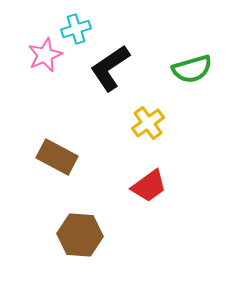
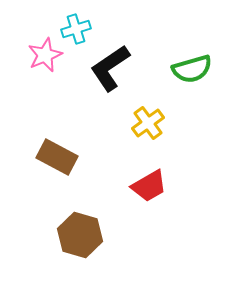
red trapezoid: rotated 6 degrees clockwise
brown hexagon: rotated 12 degrees clockwise
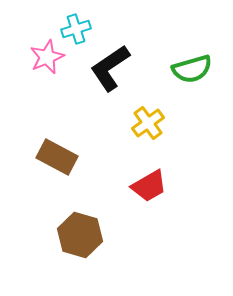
pink star: moved 2 px right, 2 px down
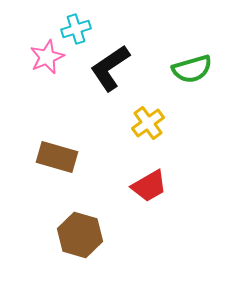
brown rectangle: rotated 12 degrees counterclockwise
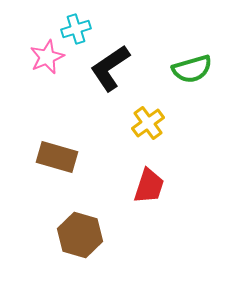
red trapezoid: rotated 42 degrees counterclockwise
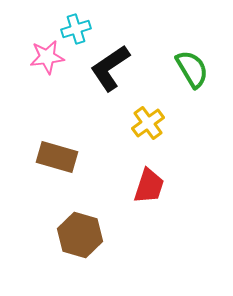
pink star: rotated 16 degrees clockwise
green semicircle: rotated 105 degrees counterclockwise
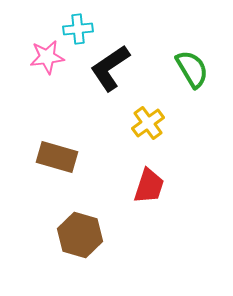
cyan cross: moved 2 px right; rotated 12 degrees clockwise
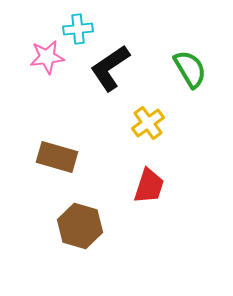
green semicircle: moved 2 px left
brown hexagon: moved 9 px up
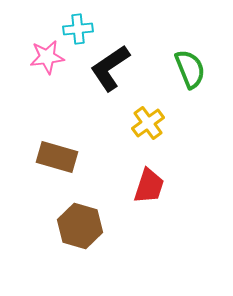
green semicircle: rotated 9 degrees clockwise
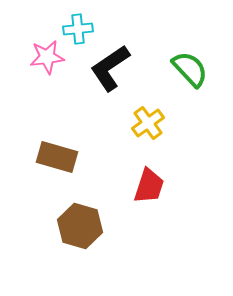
green semicircle: rotated 21 degrees counterclockwise
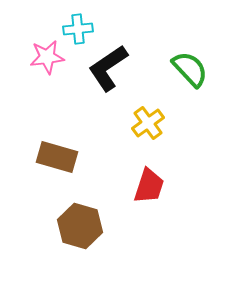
black L-shape: moved 2 px left
